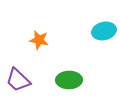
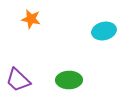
orange star: moved 8 px left, 21 px up
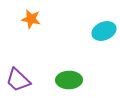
cyan ellipse: rotated 10 degrees counterclockwise
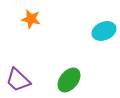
green ellipse: rotated 50 degrees counterclockwise
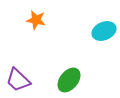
orange star: moved 5 px right, 1 px down
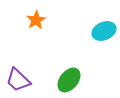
orange star: rotated 30 degrees clockwise
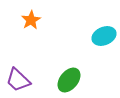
orange star: moved 5 px left
cyan ellipse: moved 5 px down
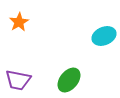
orange star: moved 12 px left, 2 px down
purple trapezoid: rotated 32 degrees counterclockwise
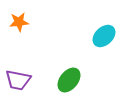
orange star: rotated 24 degrees clockwise
cyan ellipse: rotated 20 degrees counterclockwise
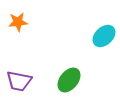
orange star: moved 1 px left
purple trapezoid: moved 1 px right, 1 px down
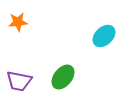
green ellipse: moved 6 px left, 3 px up
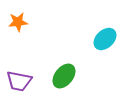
cyan ellipse: moved 1 px right, 3 px down
green ellipse: moved 1 px right, 1 px up
